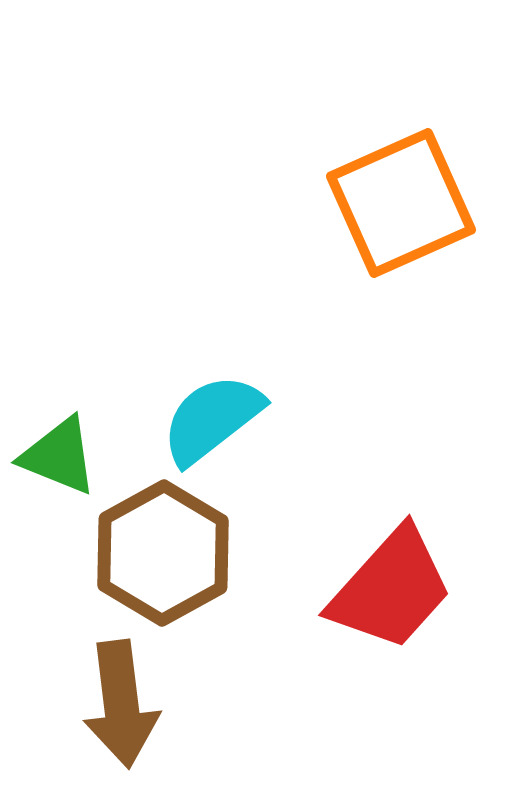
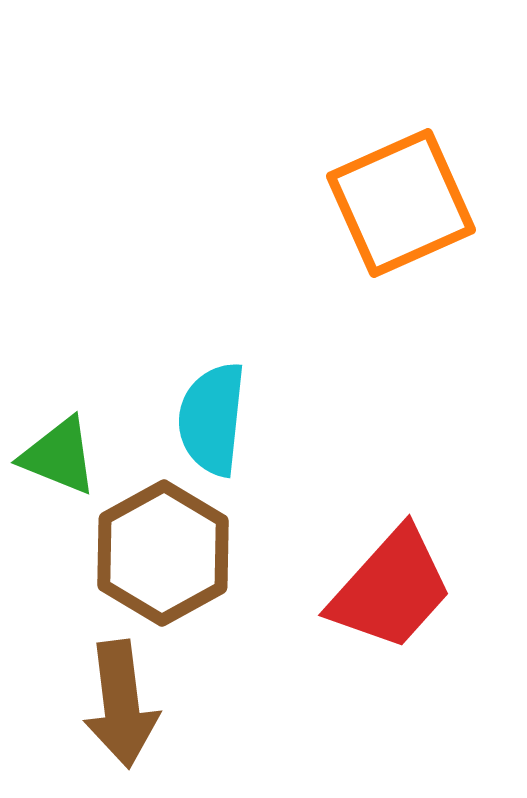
cyan semicircle: rotated 46 degrees counterclockwise
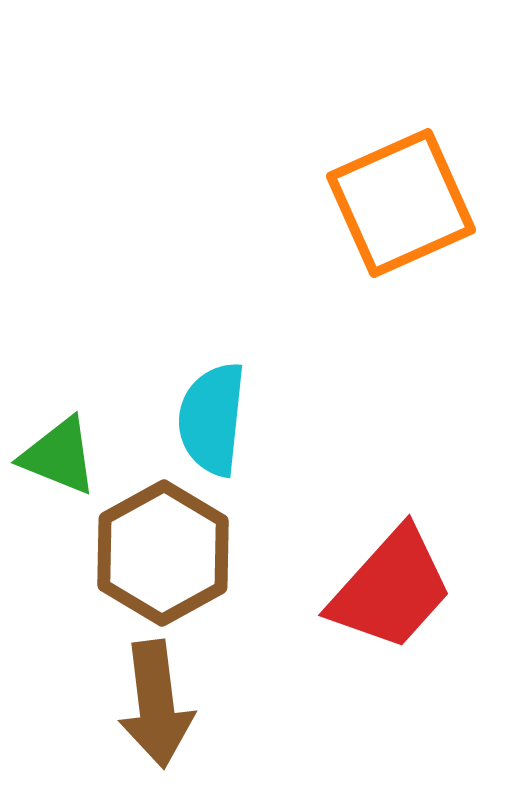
brown arrow: moved 35 px right
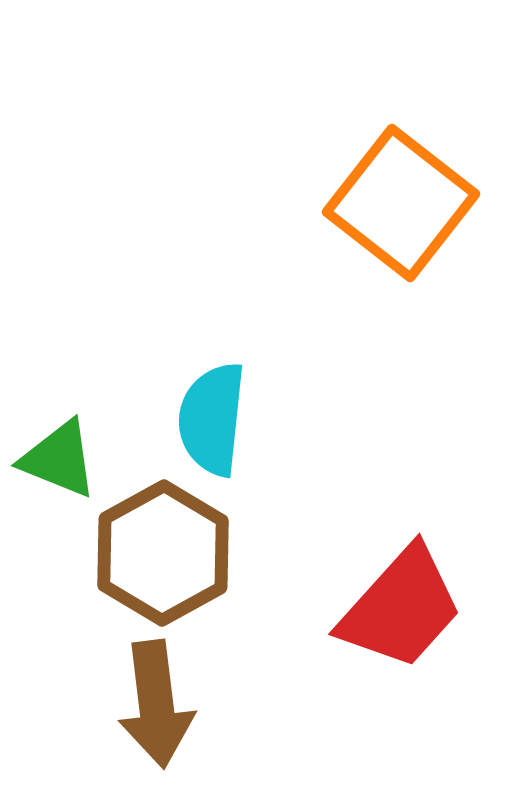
orange square: rotated 28 degrees counterclockwise
green triangle: moved 3 px down
red trapezoid: moved 10 px right, 19 px down
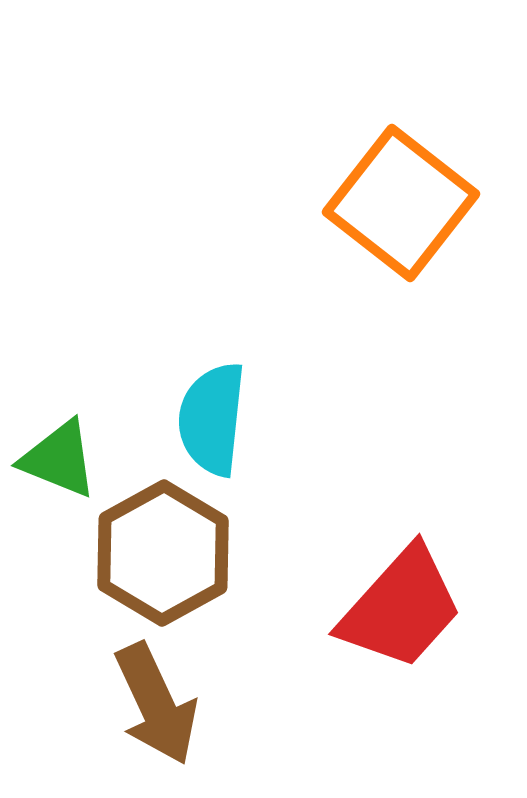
brown arrow: rotated 18 degrees counterclockwise
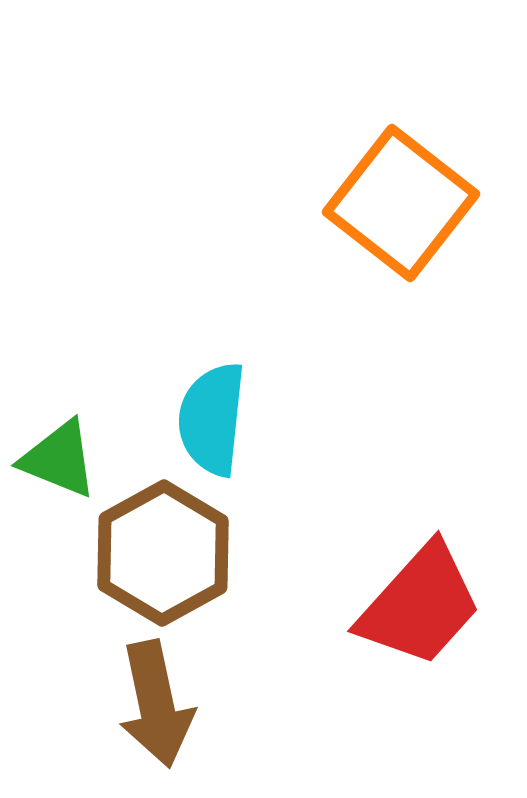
red trapezoid: moved 19 px right, 3 px up
brown arrow: rotated 13 degrees clockwise
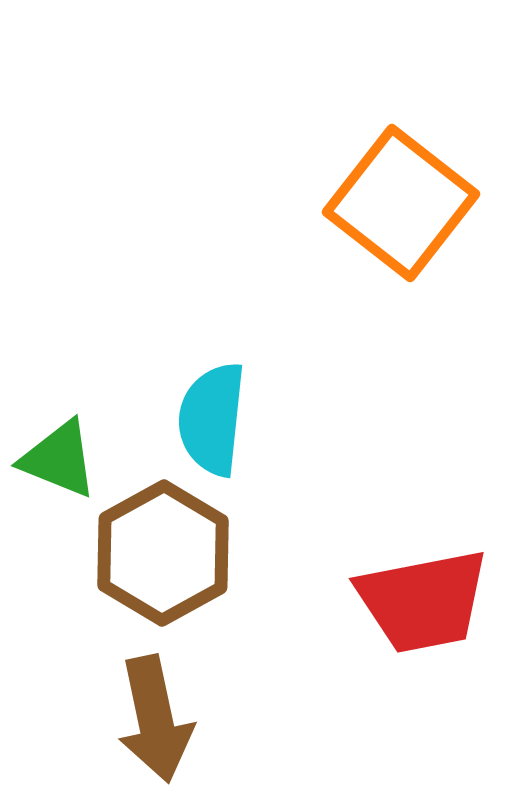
red trapezoid: moved 3 px right, 4 px up; rotated 37 degrees clockwise
brown arrow: moved 1 px left, 15 px down
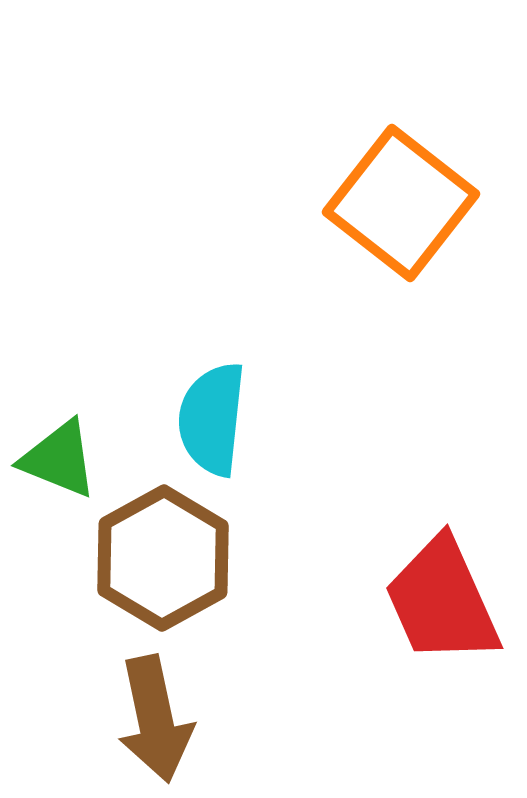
brown hexagon: moved 5 px down
red trapezoid: moved 19 px right; rotated 77 degrees clockwise
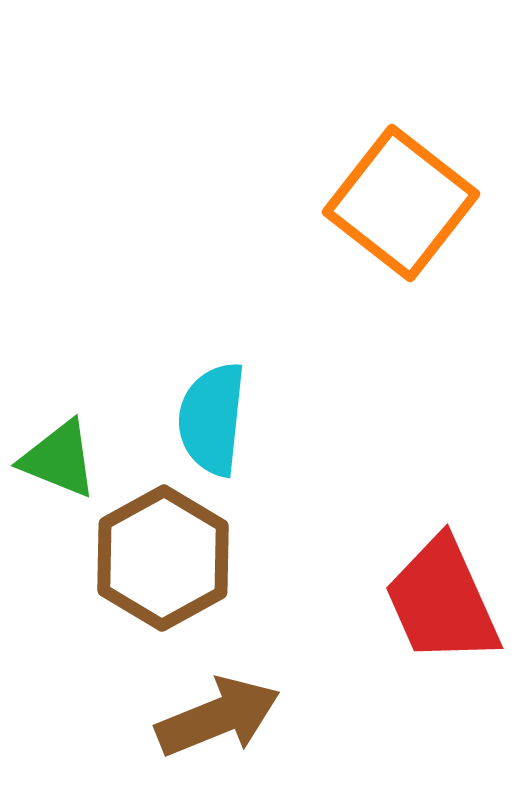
brown arrow: moved 63 px right, 2 px up; rotated 100 degrees counterclockwise
